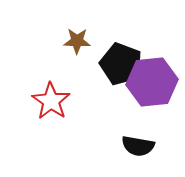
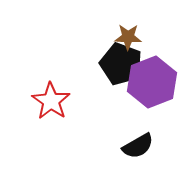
brown star: moved 51 px right, 4 px up
purple hexagon: rotated 15 degrees counterclockwise
black semicircle: rotated 40 degrees counterclockwise
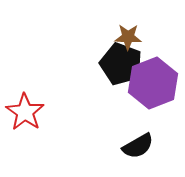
purple hexagon: moved 1 px right, 1 px down
red star: moved 26 px left, 11 px down
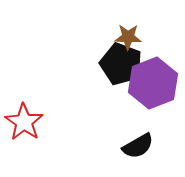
red star: moved 1 px left, 10 px down
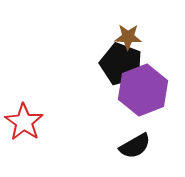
purple hexagon: moved 10 px left, 7 px down
black semicircle: moved 3 px left
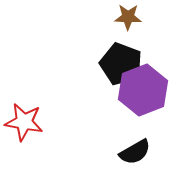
brown star: moved 20 px up
red star: rotated 24 degrees counterclockwise
black semicircle: moved 6 px down
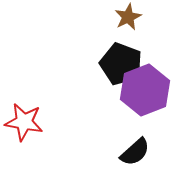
brown star: rotated 28 degrees counterclockwise
purple hexagon: moved 2 px right
black semicircle: rotated 12 degrees counterclockwise
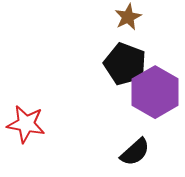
black pentagon: moved 4 px right
purple hexagon: moved 10 px right, 2 px down; rotated 9 degrees counterclockwise
red star: moved 2 px right, 2 px down
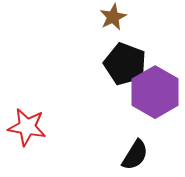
brown star: moved 15 px left
red star: moved 1 px right, 3 px down
black semicircle: moved 3 px down; rotated 16 degrees counterclockwise
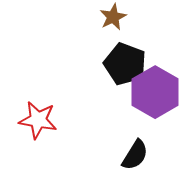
red star: moved 11 px right, 7 px up
